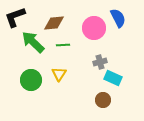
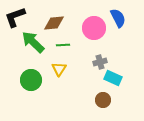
yellow triangle: moved 5 px up
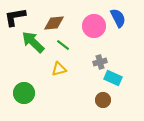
black L-shape: rotated 10 degrees clockwise
pink circle: moved 2 px up
green line: rotated 40 degrees clockwise
yellow triangle: rotated 42 degrees clockwise
green circle: moved 7 px left, 13 px down
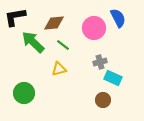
pink circle: moved 2 px down
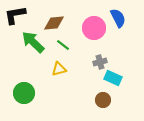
black L-shape: moved 2 px up
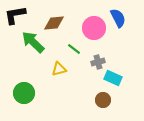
green line: moved 11 px right, 4 px down
gray cross: moved 2 px left
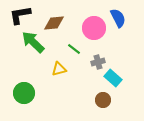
black L-shape: moved 5 px right
cyan rectangle: rotated 18 degrees clockwise
